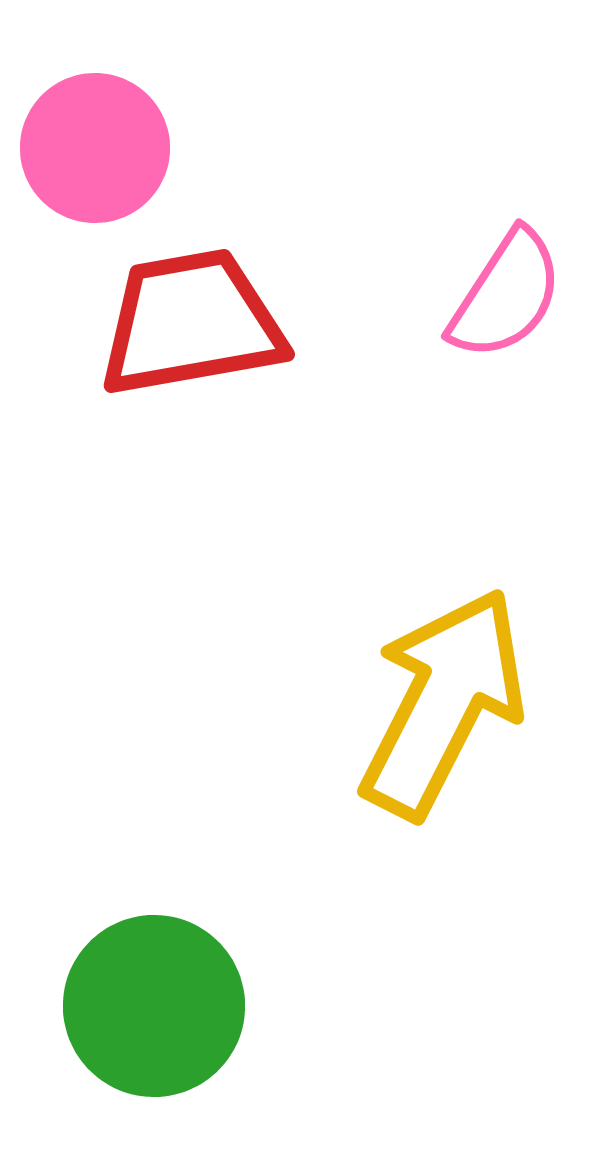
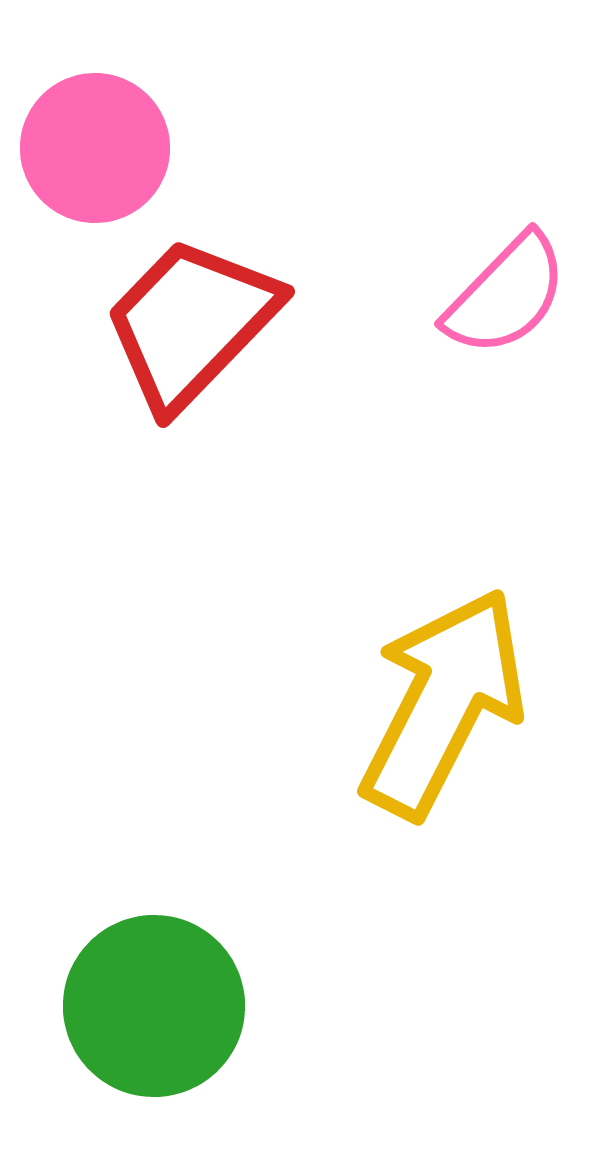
pink semicircle: rotated 11 degrees clockwise
red trapezoid: rotated 36 degrees counterclockwise
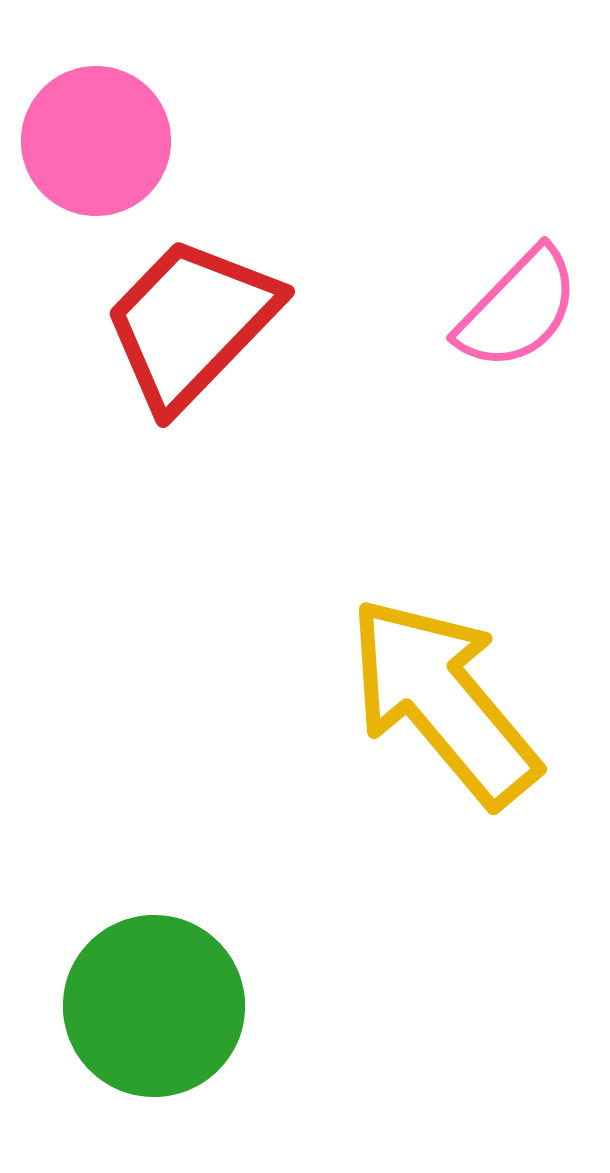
pink circle: moved 1 px right, 7 px up
pink semicircle: moved 12 px right, 14 px down
yellow arrow: moved 2 px up; rotated 67 degrees counterclockwise
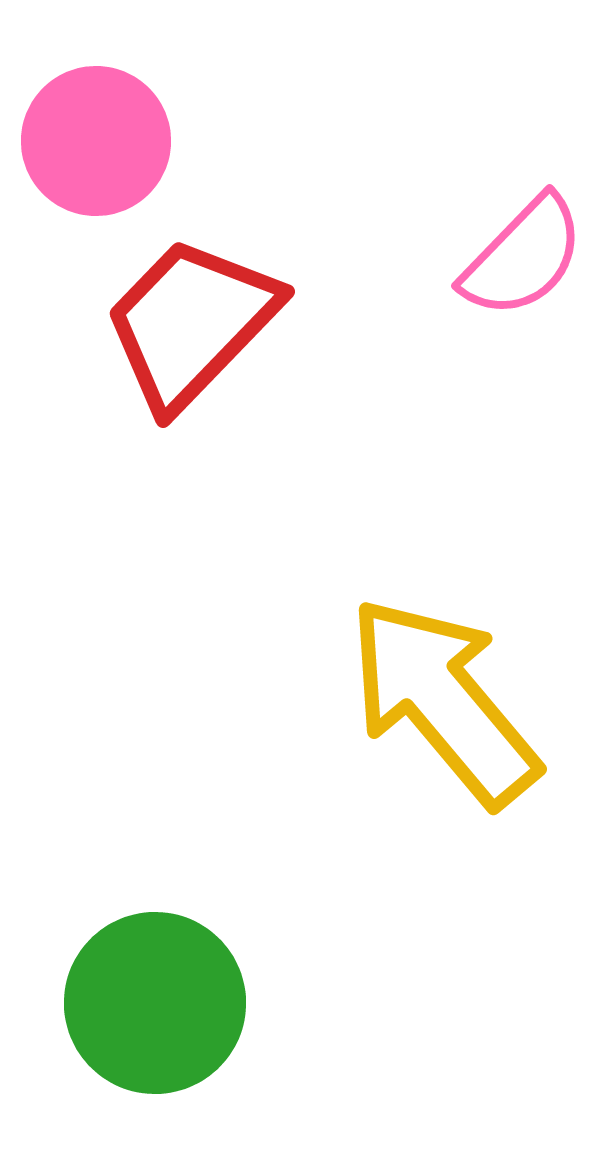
pink semicircle: moved 5 px right, 52 px up
green circle: moved 1 px right, 3 px up
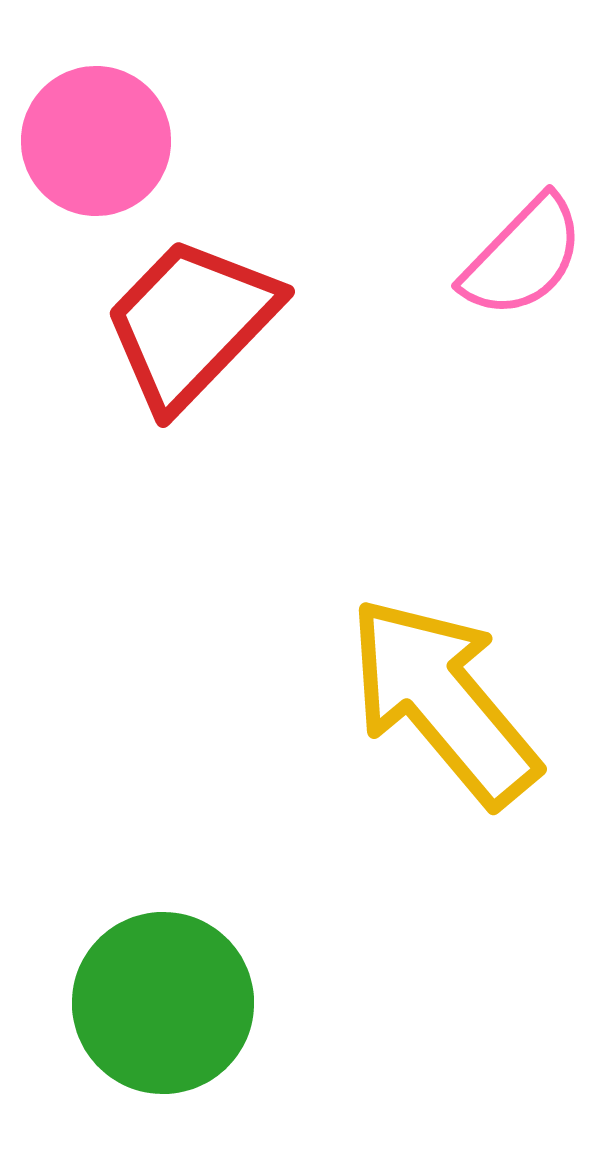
green circle: moved 8 px right
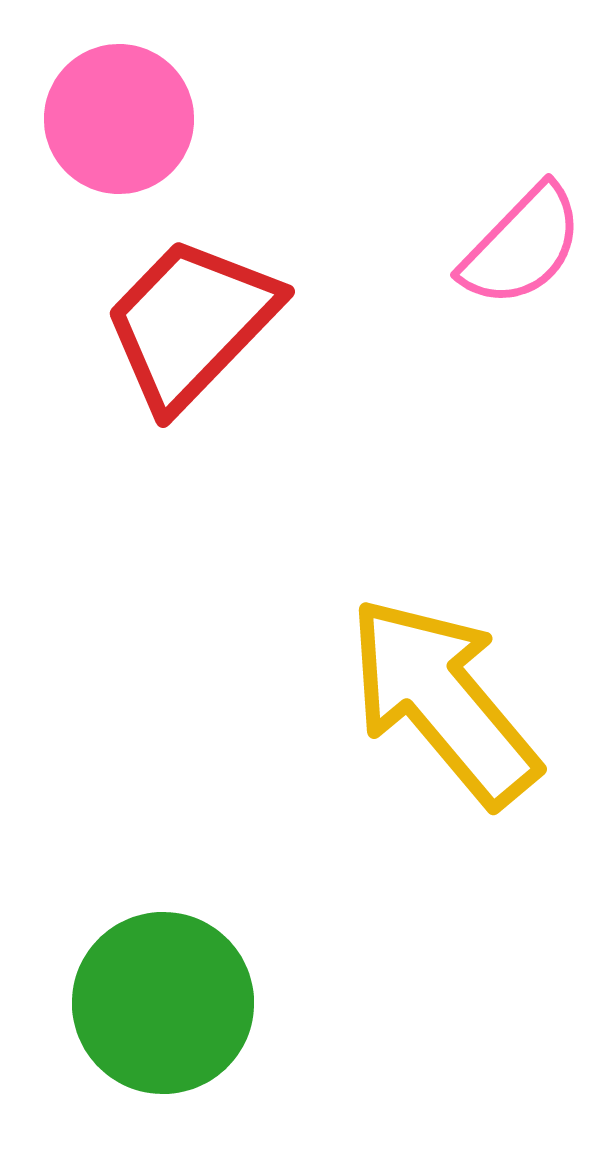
pink circle: moved 23 px right, 22 px up
pink semicircle: moved 1 px left, 11 px up
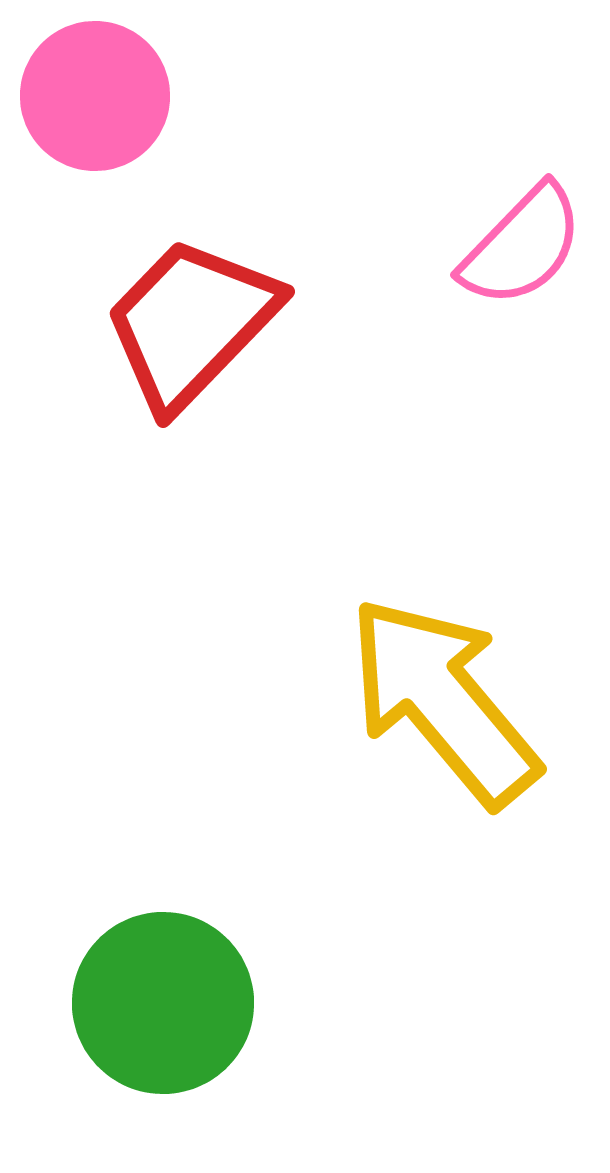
pink circle: moved 24 px left, 23 px up
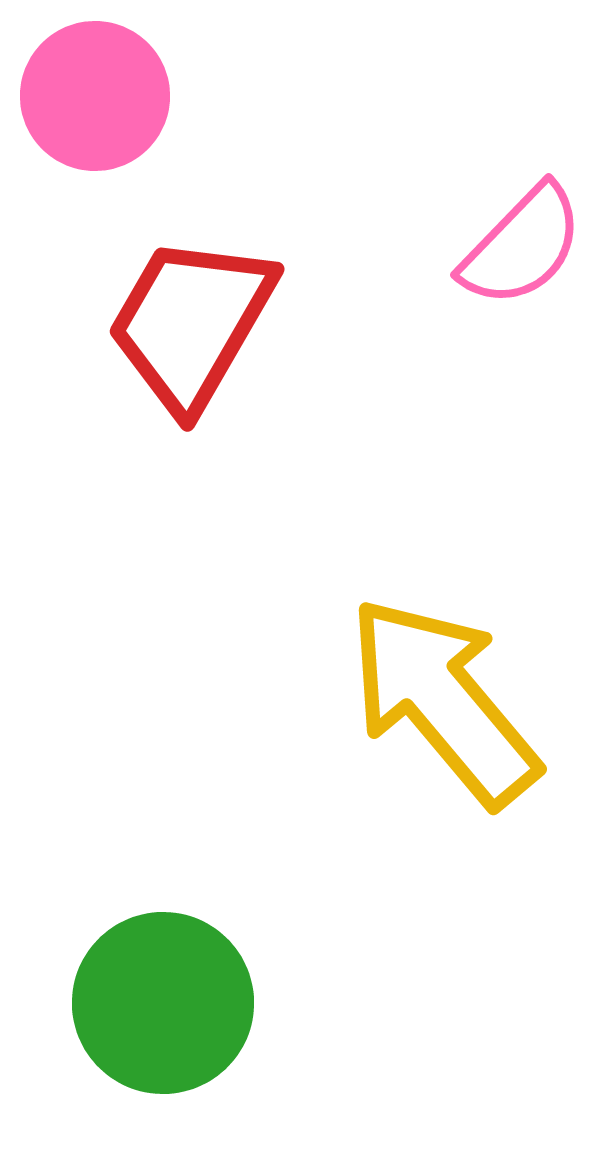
red trapezoid: rotated 14 degrees counterclockwise
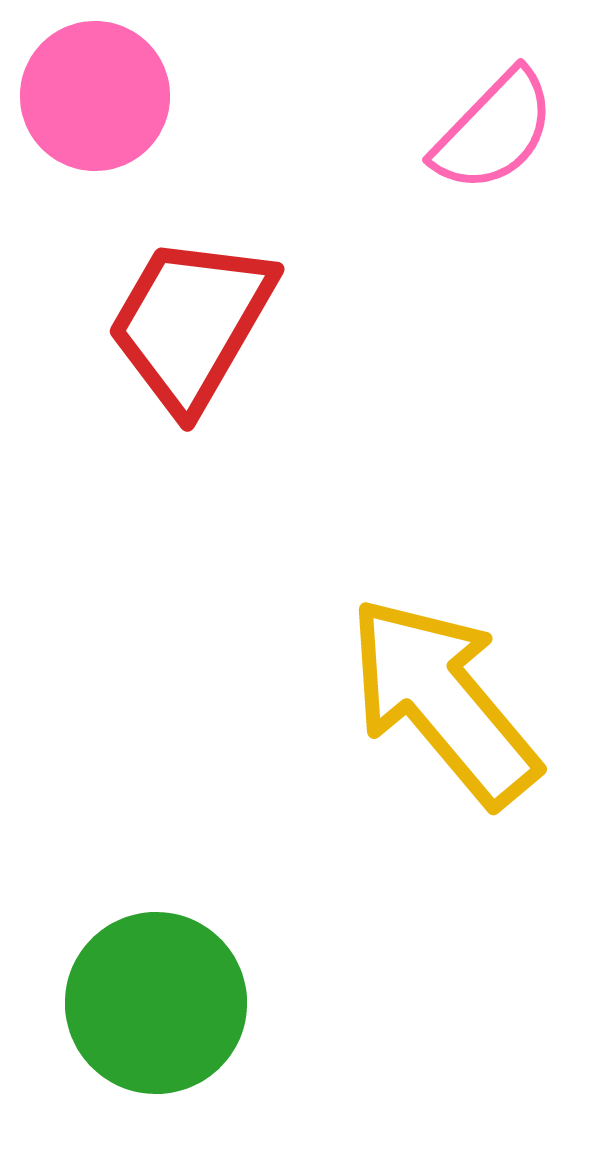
pink semicircle: moved 28 px left, 115 px up
green circle: moved 7 px left
